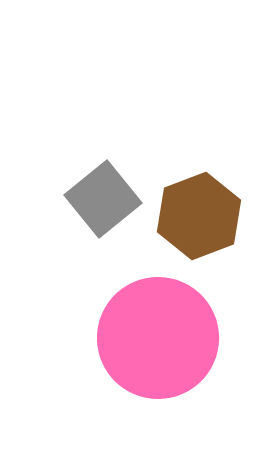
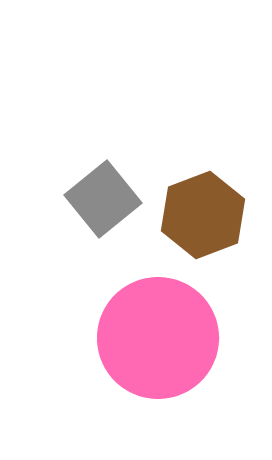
brown hexagon: moved 4 px right, 1 px up
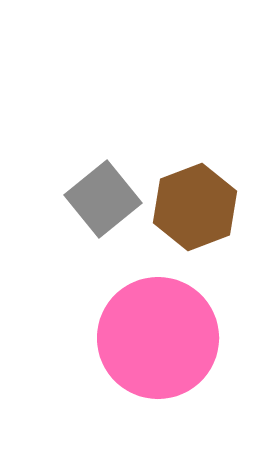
brown hexagon: moved 8 px left, 8 px up
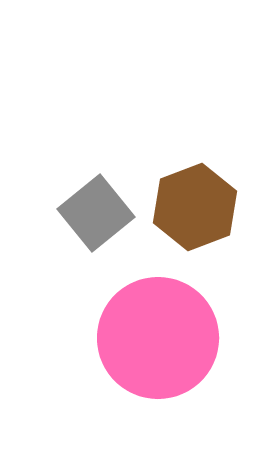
gray square: moved 7 px left, 14 px down
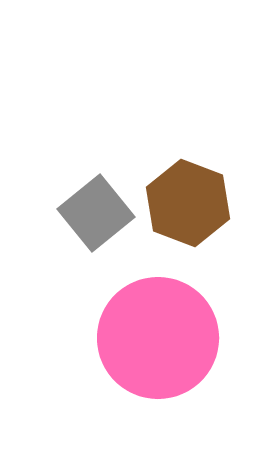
brown hexagon: moved 7 px left, 4 px up; rotated 18 degrees counterclockwise
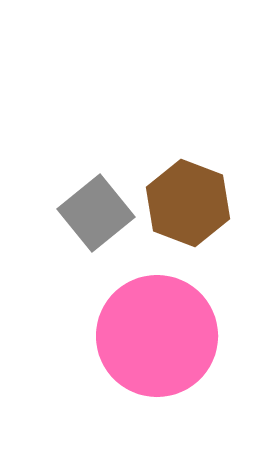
pink circle: moved 1 px left, 2 px up
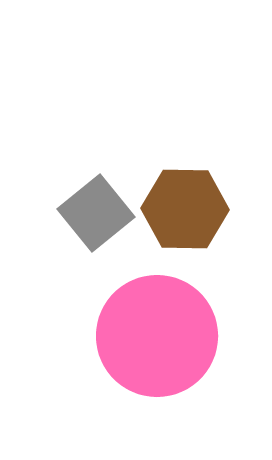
brown hexagon: moved 3 px left, 6 px down; rotated 20 degrees counterclockwise
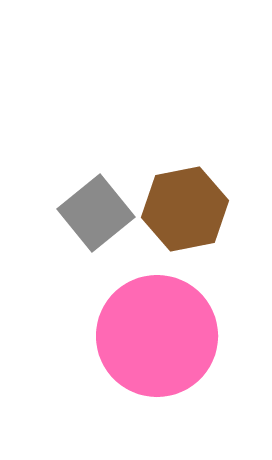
brown hexagon: rotated 12 degrees counterclockwise
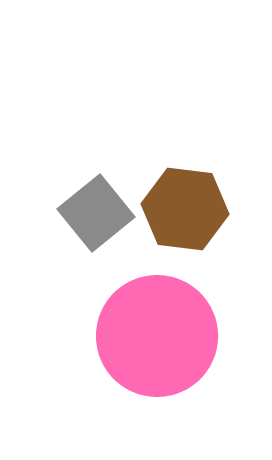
brown hexagon: rotated 18 degrees clockwise
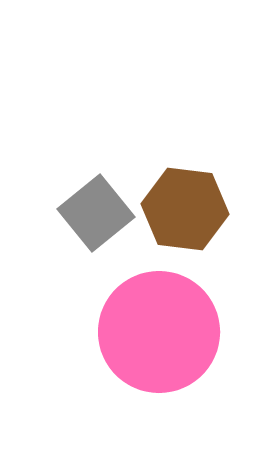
pink circle: moved 2 px right, 4 px up
